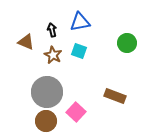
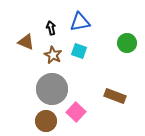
black arrow: moved 1 px left, 2 px up
gray circle: moved 5 px right, 3 px up
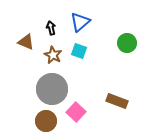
blue triangle: rotated 30 degrees counterclockwise
brown rectangle: moved 2 px right, 5 px down
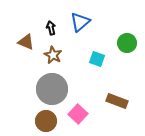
cyan square: moved 18 px right, 8 px down
pink square: moved 2 px right, 2 px down
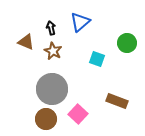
brown star: moved 4 px up
brown circle: moved 2 px up
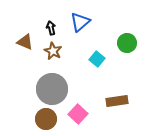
brown triangle: moved 1 px left
cyan square: rotated 21 degrees clockwise
brown rectangle: rotated 30 degrees counterclockwise
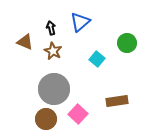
gray circle: moved 2 px right
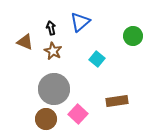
green circle: moved 6 px right, 7 px up
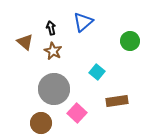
blue triangle: moved 3 px right
green circle: moved 3 px left, 5 px down
brown triangle: rotated 18 degrees clockwise
cyan square: moved 13 px down
pink square: moved 1 px left, 1 px up
brown circle: moved 5 px left, 4 px down
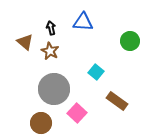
blue triangle: rotated 45 degrees clockwise
brown star: moved 3 px left
cyan square: moved 1 px left
brown rectangle: rotated 45 degrees clockwise
